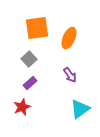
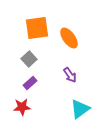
orange ellipse: rotated 60 degrees counterclockwise
red star: rotated 18 degrees clockwise
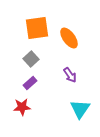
gray square: moved 2 px right
cyan triangle: rotated 20 degrees counterclockwise
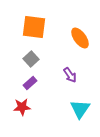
orange square: moved 3 px left, 1 px up; rotated 15 degrees clockwise
orange ellipse: moved 11 px right
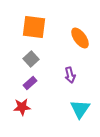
purple arrow: rotated 21 degrees clockwise
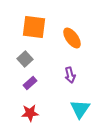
orange ellipse: moved 8 px left
gray square: moved 6 px left
red star: moved 8 px right, 6 px down
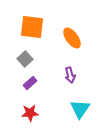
orange square: moved 2 px left
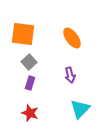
orange square: moved 9 px left, 7 px down
gray square: moved 4 px right, 3 px down
purple rectangle: rotated 32 degrees counterclockwise
cyan triangle: rotated 10 degrees clockwise
red star: rotated 24 degrees clockwise
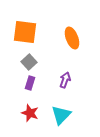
orange square: moved 2 px right, 2 px up
orange ellipse: rotated 15 degrees clockwise
purple arrow: moved 5 px left, 5 px down; rotated 147 degrees counterclockwise
cyan triangle: moved 19 px left, 6 px down
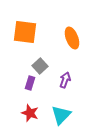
gray square: moved 11 px right, 4 px down
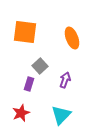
purple rectangle: moved 1 px left, 1 px down
red star: moved 9 px left; rotated 30 degrees clockwise
